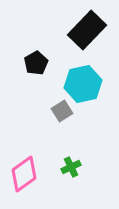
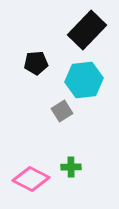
black pentagon: rotated 25 degrees clockwise
cyan hexagon: moved 1 px right, 4 px up; rotated 6 degrees clockwise
green cross: rotated 24 degrees clockwise
pink diamond: moved 7 px right, 5 px down; rotated 63 degrees clockwise
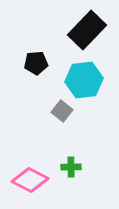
gray square: rotated 20 degrees counterclockwise
pink diamond: moved 1 px left, 1 px down
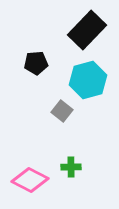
cyan hexagon: moved 4 px right; rotated 9 degrees counterclockwise
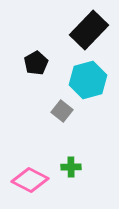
black rectangle: moved 2 px right
black pentagon: rotated 25 degrees counterclockwise
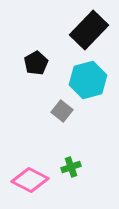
green cross: rotated 18 degrees counterclockwise
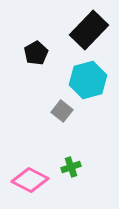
black pentagon: moved 10 px up
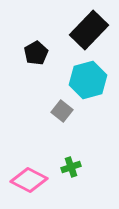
pink diamond: moved 1 px left
